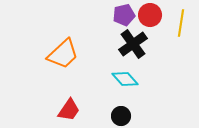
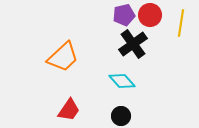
orange trapezoid: moved 3 px down
cyan diamond: moved 3 px left, 2 px down
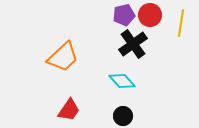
black circle: moved 2 px right
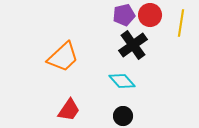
black cross: moved 1 px down
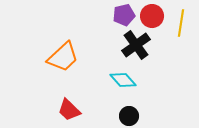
red circle: moved 2 px right, 1 px down
black cross: moved 3 px right
cyan diamond: moved 1 px right, 1 px up
red trapezoid: rotated 100 degrees clockwise
black circle: moved 6 px right
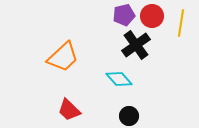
cyan diamond: moved 4 px left, 1 px up
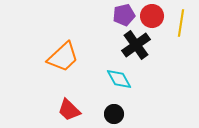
cyan diamond: rotated 12 degrees clockwise
black circle: moved 15 px left, 2 px up
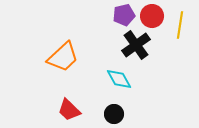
yellow line: moved 1 px left, 2 px down
